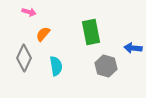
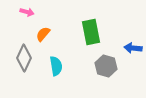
pink arrow: moved 2 px left
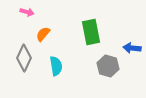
blue arrow: moved 1 px left
gray hexagon: moved 2 px right
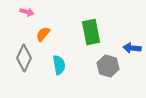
cyan semicircle: moved 3 px right, 1 px up
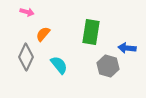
green rectangle: rotated 20 degrees clockwise
blue arrow: moved 5 px left
gray diamond: moved 2 px right, 1 px up
cyan semicircle: rotated 30 degrees counterclockwise
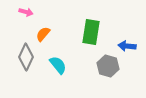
pink arrow: moved 1 px left
blue arrow: moved 2 px up
cyan semicircle: moved 1 px left
